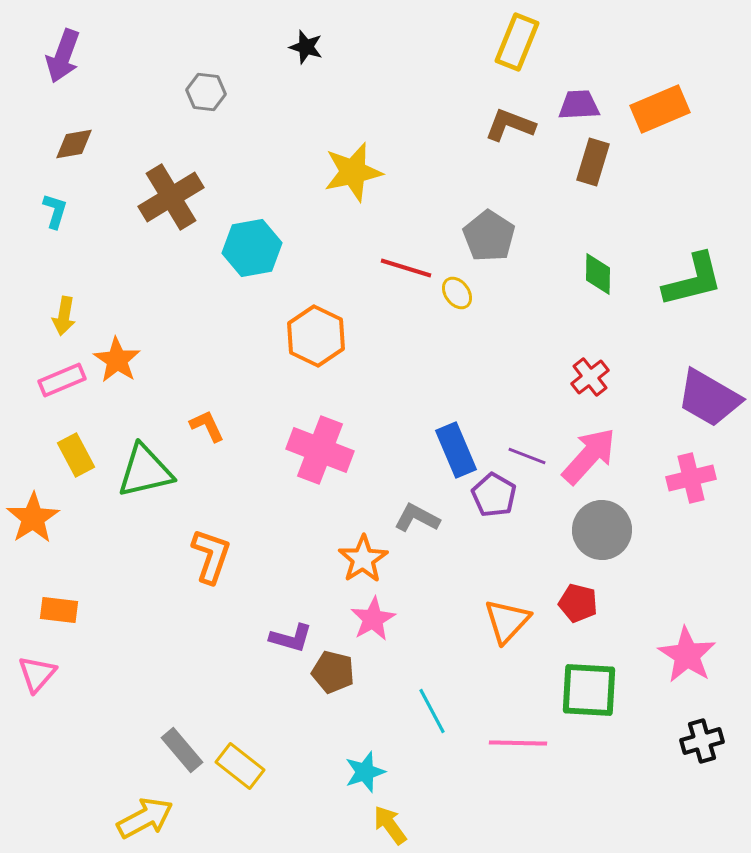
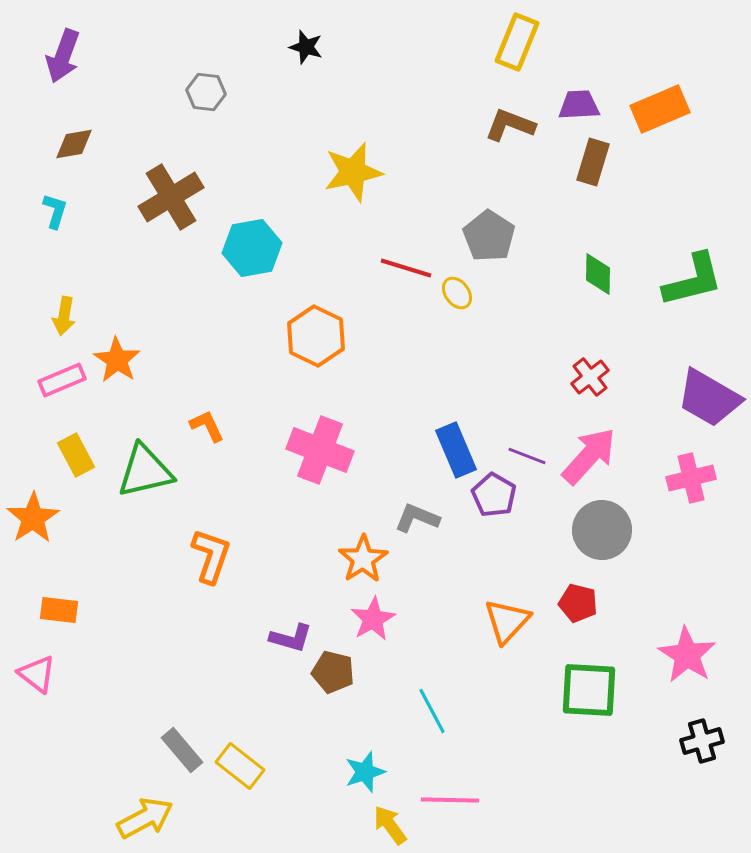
gray L-shape at (417, 518): rotated 6 degrees counterclockwise
pink triangle at (37, 674): rotated 33 degrees counterclockwise
pink line at (518, 743): moved 68 px left, 57 px down
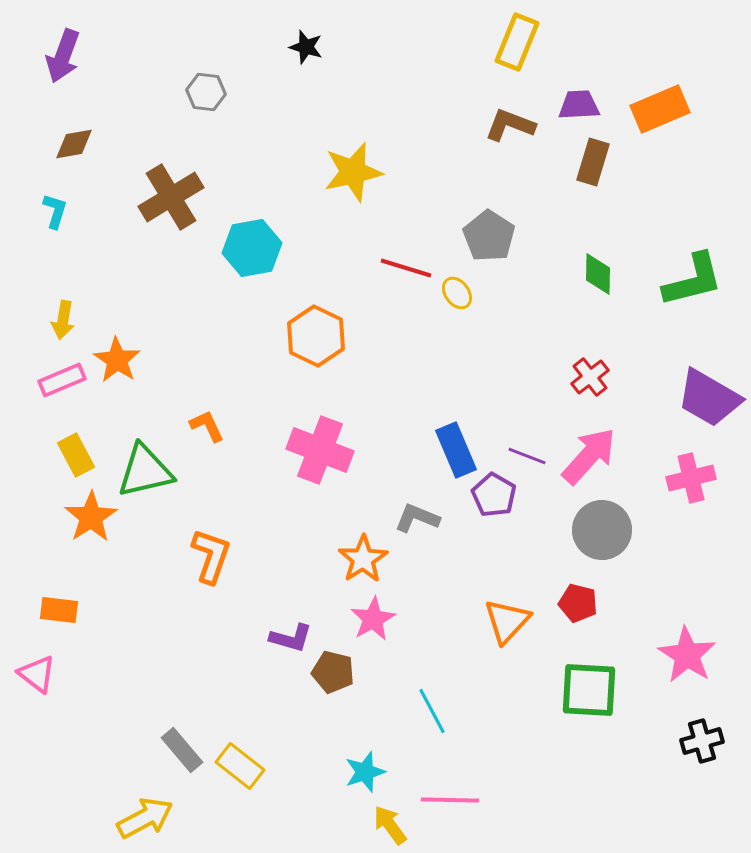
yellow arrow at (64, 316): moved 1 px left, 4 px down
orange star at (33, 518): moved 58 px right, 1 px up
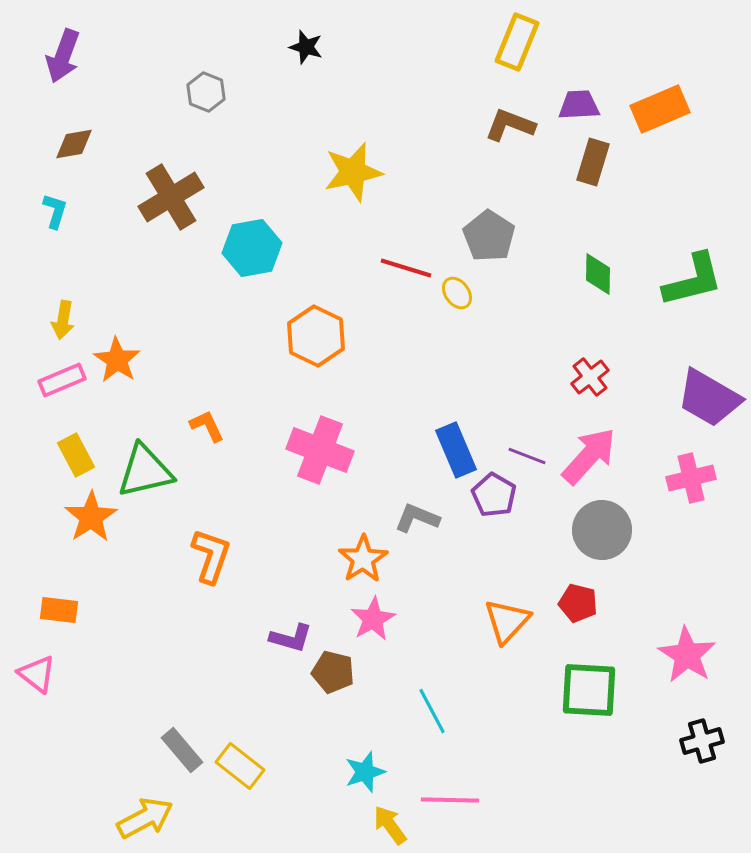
gray hexagon at (206, 92): rotated 15 degrees clockwise
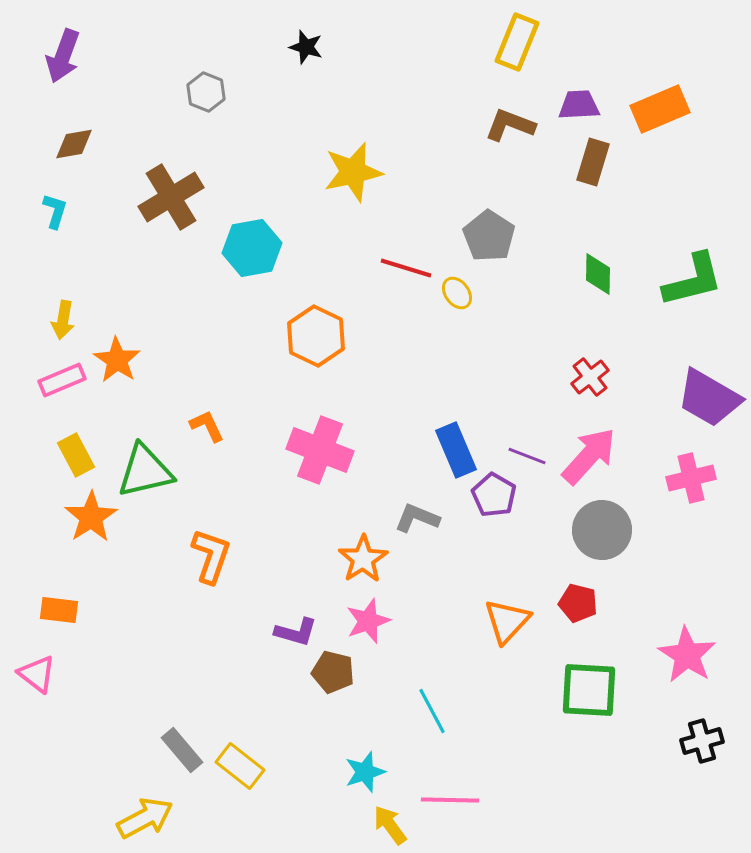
pink star at (373, 619): moved 5 px left, 2 px down; rotated 9 degrees clockwise
purple L-shape at (291, 638): moved 5 px right, 6 px up
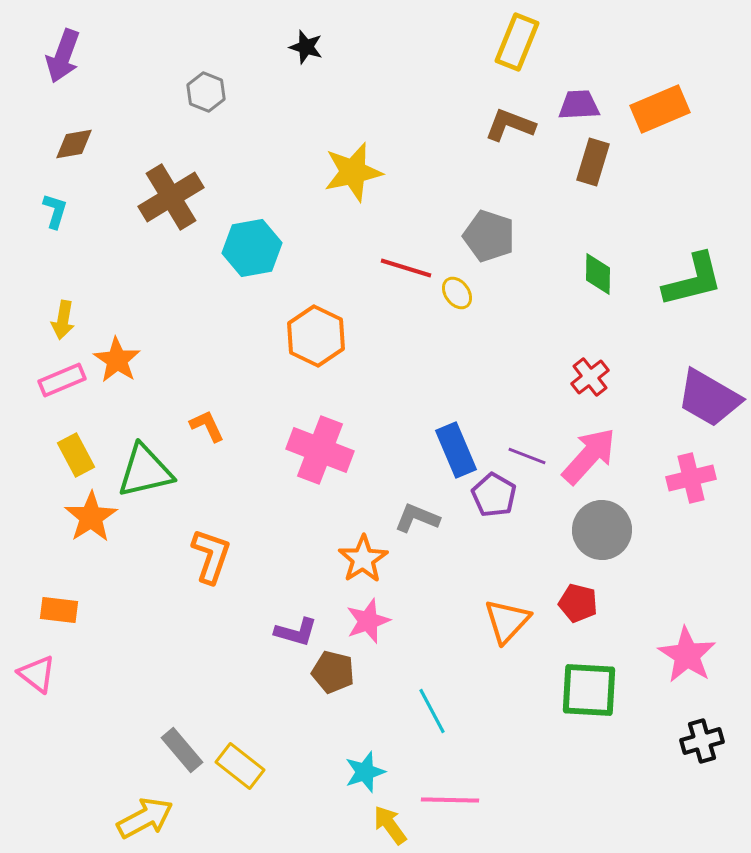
gray pentagon at (489, 236): rotated 15 degrees counterclockwise
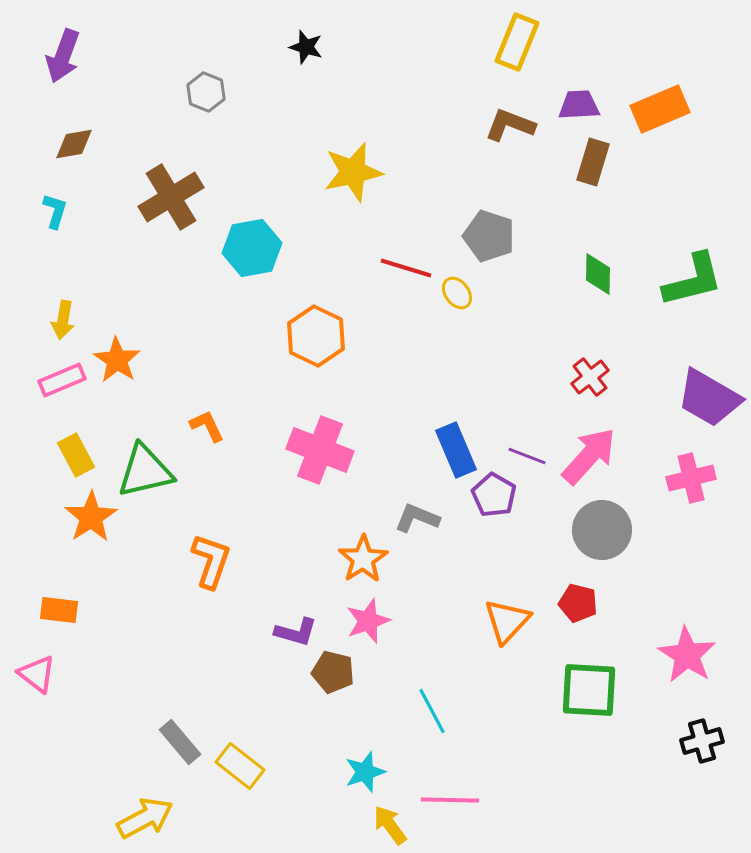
orange L-shape at (211, 556): moved 5 px down
gray rectangle at (182, 750): moved 2 px left, 8 px up
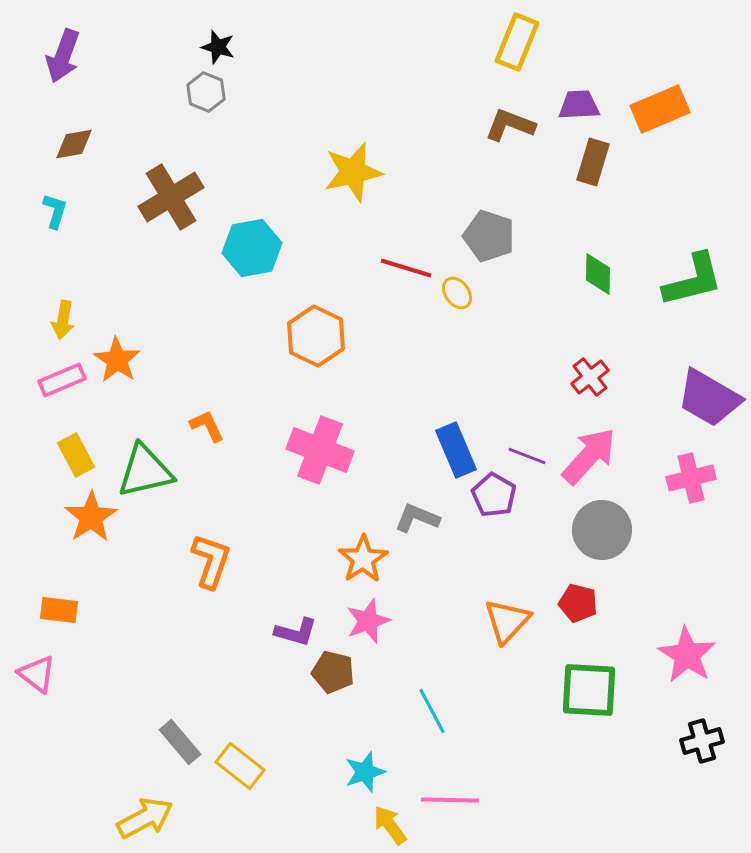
black star at (306, 47): moved 88 px left
